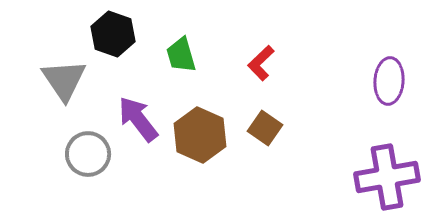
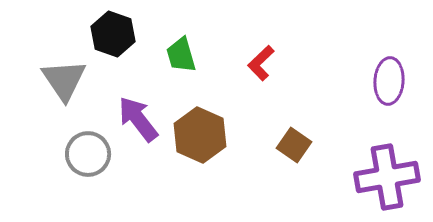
brown square: moved 29 px right, 17 px down
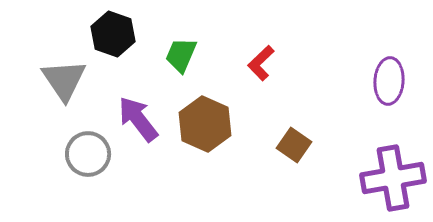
green trapezoid: rotated 39 degrees clockwise
brown hexagon: moved 5 px right, 11 px up
purple cross: moved 6 px right, 1 px down
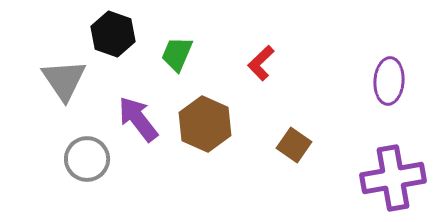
green trapezoid: moved 4 px left, 1 px up
gray circle: moved 1 px left, 5 px down
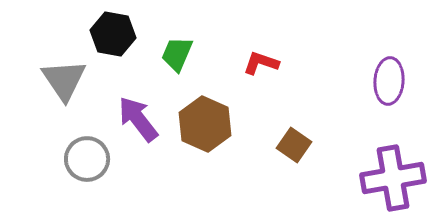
black hexagon: rotated 9 degrees counterclockwise
red L-shape: rotated 63 degrees clockwise
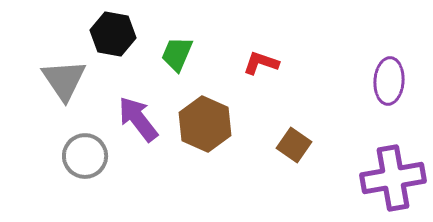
gray circle: moved 2 px left, 3 px up
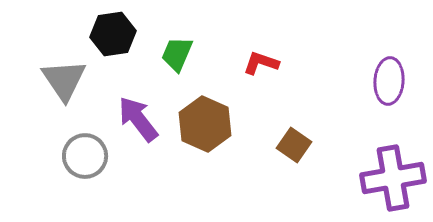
black hexagon: rotated 18 degrees counterclockwise
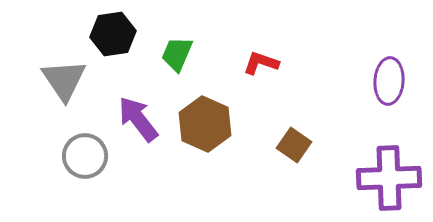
purple cross: moved 4 px left; rotated 8 degrees clockwise
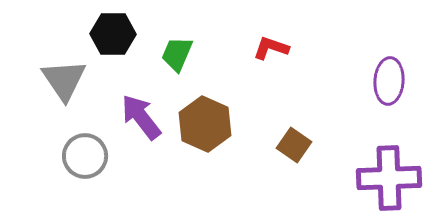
black hexagon: rotated 9 degrees clockwise
red L-shape: moved 10 px right, 15 px up
purple arrow: moved 3 px right, 2 px up
